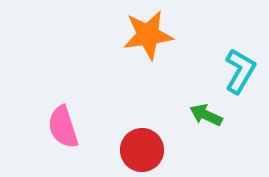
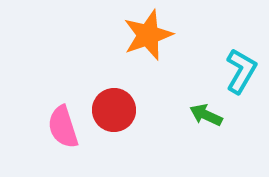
orange star: rotated 12 degrees counterclockwise
cyan L-shape: moved 1 px right
red circle: moved 28 px left, 40 px up
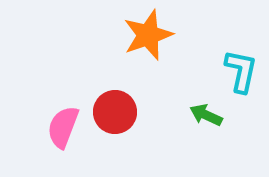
cyan L-shape: rotated 18 degrees counterclockwise
red circle: moved 1 px right, 2 px down
pink semicircle: rotated 39 degrees clockwise
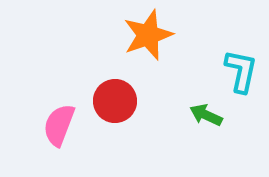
red circle: moved 11 px up
pink semicircle: moved 4 px left, 2 px up
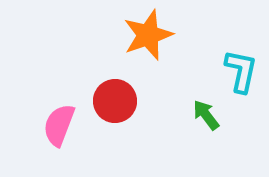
green arrow: rotated 28 degrees clockwise
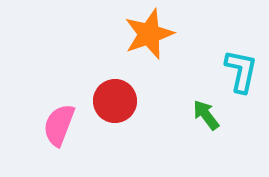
orange star: moved 1 px right, 1 px up
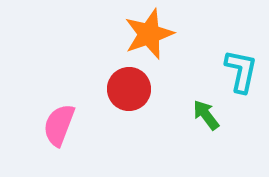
red circle: moved 14 px right, 12 px up
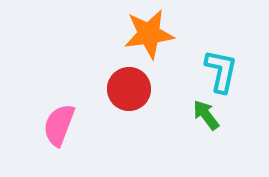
orange star: rotated 12 degrees clockwise
cyan L-shape: moved 20 px left
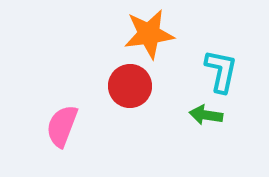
red circle: moved 1 px right, 3 px up
green arrow: rotated 44 degrees counterclockwise
pink semicircle: moved 3 px right, 1 px down
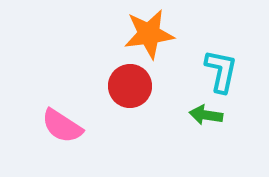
pink semicircle: rotated 78 degrees counterclockwise
